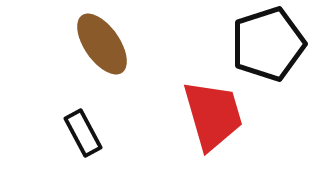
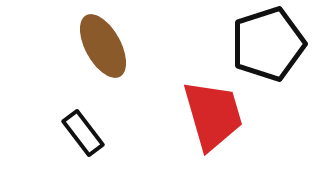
brown ellipse: moved 1 px right, 2 px down; rotated 6 degrees clockwise
black rectangle: rotated 9 degrees counterclockwise
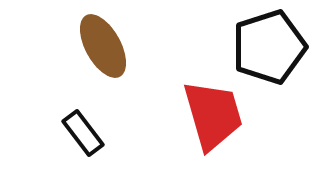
black pentagon: moved 1 px right, 3 px down
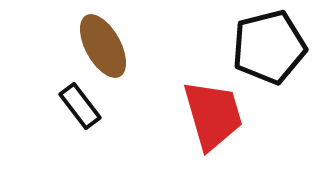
black pentagon: rotated 4 degrees clockwise
black rectangle: moved 3 px left, 27 px up
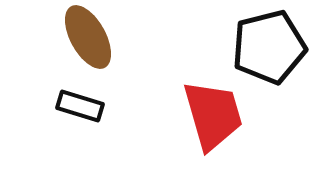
brown ellipse: moved 15 px left, 9 px up
black rectangle: rotated 36 degrees counterclockwise
